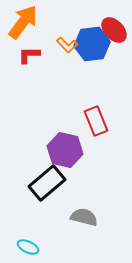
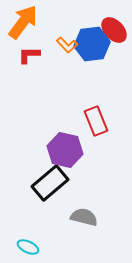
black rectangle: moved 3 px right
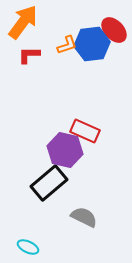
orange L-shape: rotated 65 degrees counterclockwise
red rectangle: moved 11 px left, 10 px down; rotated 44 degrees counterclockwise
black rectangle: moved 1 px left
gray semicircle: rotated 12 degrees clockwise
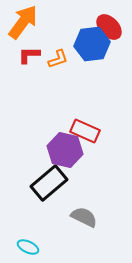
red ellipse: moved 5 px left, 3 px up
orange L-shape: moved 9 px left, 14 px down
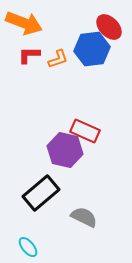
orange arrow: moved 1 px right, 1 px down; rotated 75 degrees clockwise
blue hexagon: moved 5 px down
black rectangle: moved 8 px left, 10 px down
cyan ellipse: rotated 25 degrees clockwise
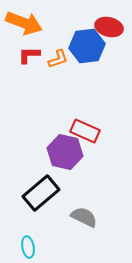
red ellipse: rotated 32 degrees counterclockwise
blue hexagon: moved 5 px left, 3 px up
purple hexagon: moved 2 px down
cyan ellipse: rotated 30 degrees clockwise
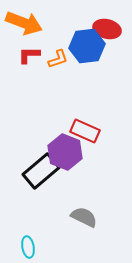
red ellipse: moved 2 px left, 2 px down
purple hexagon: rotated 8 degrees clockwise
black rectangle: moved 22 px up
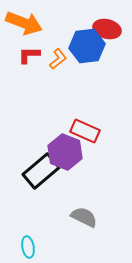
orange L-shape: rotated 20 degrees counterclockwise
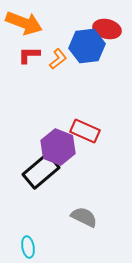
purple hexagon: moved 7 px left, 5 px up
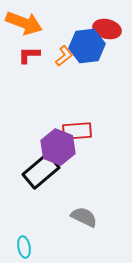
orange L-shape: moved 6 px right, 3 px up
red rectangle: moved 8 px left; rotated 28 degrees counterclockwise
cyan ellipse: moved 4 px left
